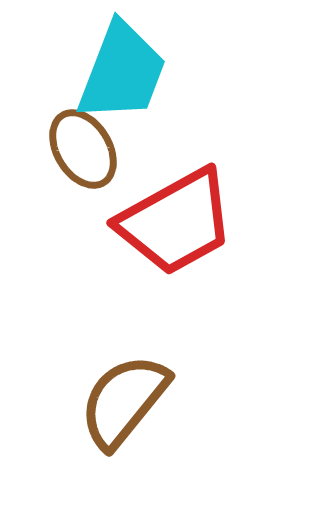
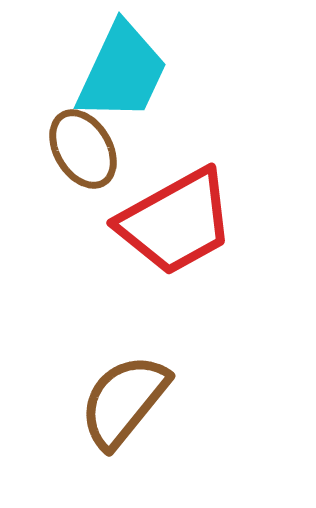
cyan trapezoid: rotated 4 degrees clockwise
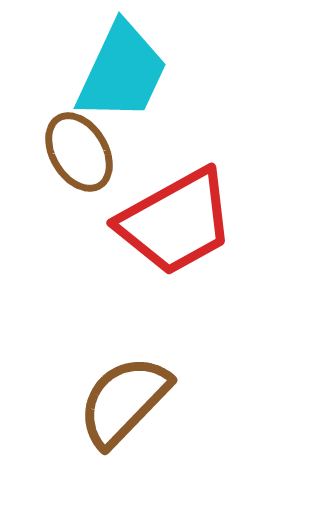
brown ellipse: moved 4 px left, 3 px down
brown semicircle: rotated 5 degrees clockwise
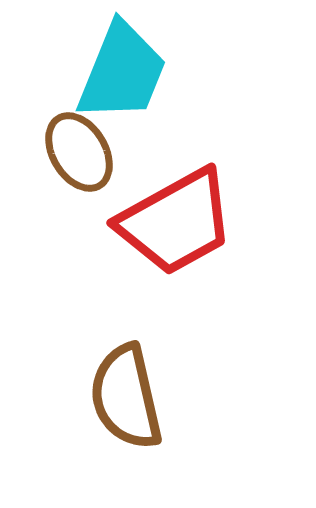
cyan trapezoid: rotated 3 degrees counterclockwise
brown semicircle: moved 2 px right, 4 px up; rotated 57 degrees counterclockwise
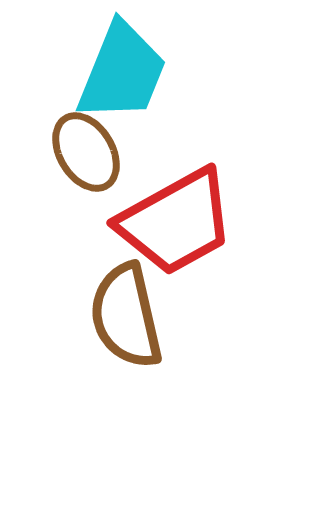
brown ellipse: moved 7 px right
brown semicircle: moved 81 px up
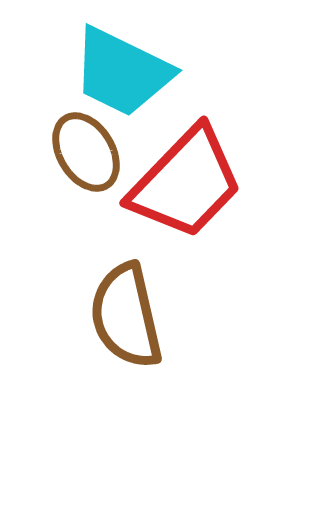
cyan trapezoid: rotated 94 degrees clockwise
red trapezoid: moved 10 px right, 39 px up; rotated 17 degrees counterclockwise
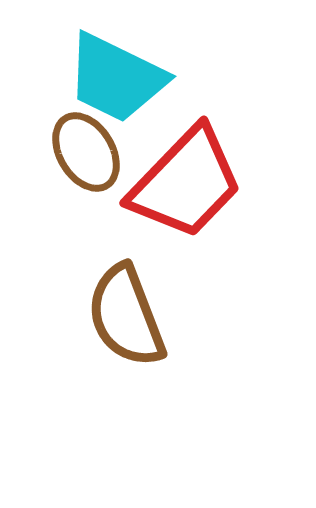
cyan trapezoid: moved 6 px left, 6 px down
brown semicircle: rotated 8 degrees counterclockwise
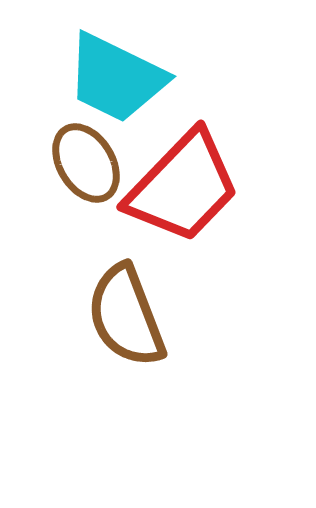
brown ellipse: moved 11 px down
red trapezoid: moved 3 px left, 4 px down
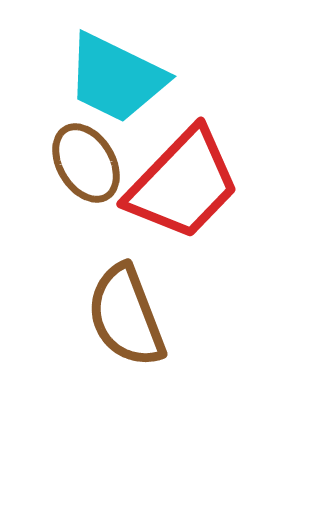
red trapezoid: moved 3 px up
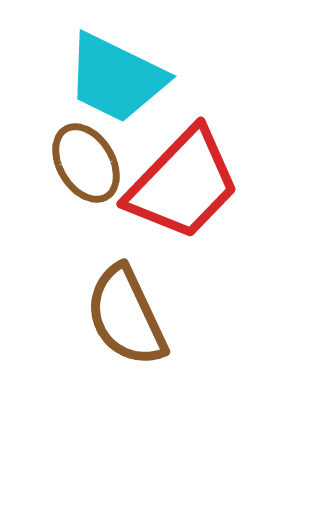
brown semicircle: rotated 4 degrees counterclockwise
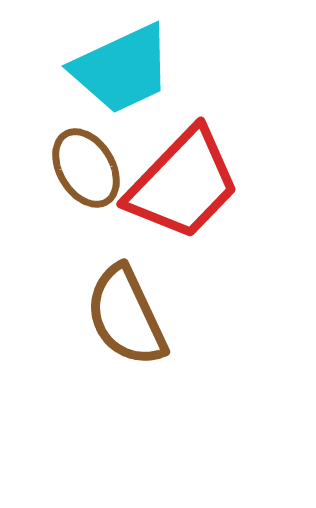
cyan trapezoid: moved 6 px right, 9 px up; rotated 51 degrees counterclockwise
brown ellipse: moved 5 px down
